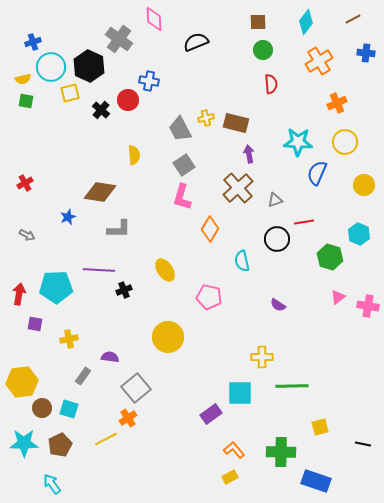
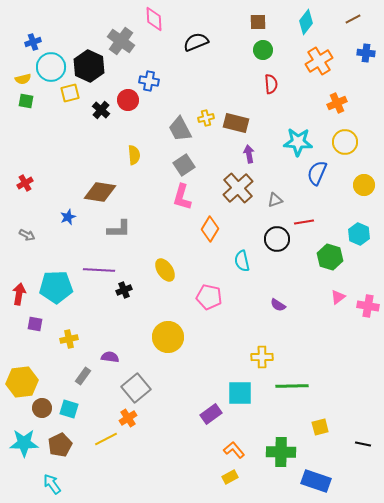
gray cross at (119, 39): moved 2 px right, 2 px down
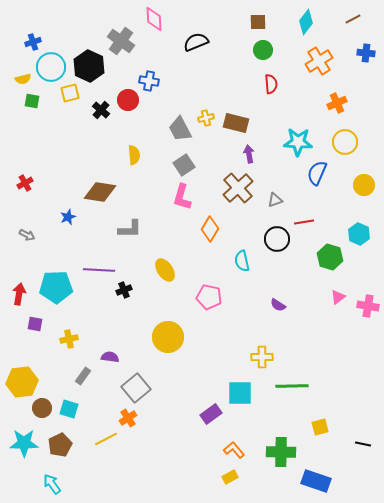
green square at (26, 101): moved 6 px right
gray L-shape at (119, 229): moved 11 px right
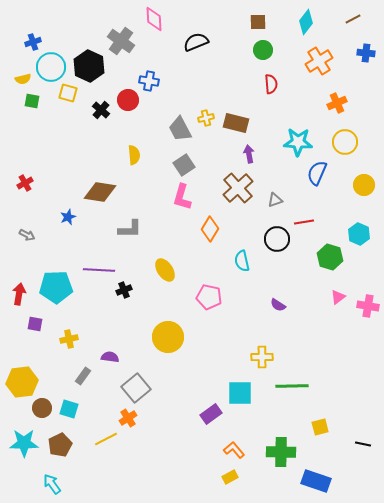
yellow square at (70, 93): moved 2 px left; rotated 30 degrees clockwise
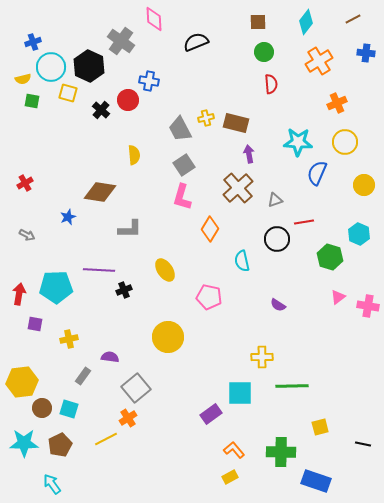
green circle at (263, 50): moved 1 px right, 2 px down
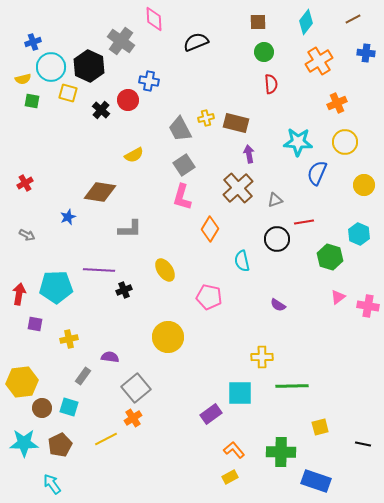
yellow semicircle at (134, 155): rotated 66 degrees clockwise
cyan square at (69, 409): moved 2 px up
orange cross at (128, 418): moved 5 px right
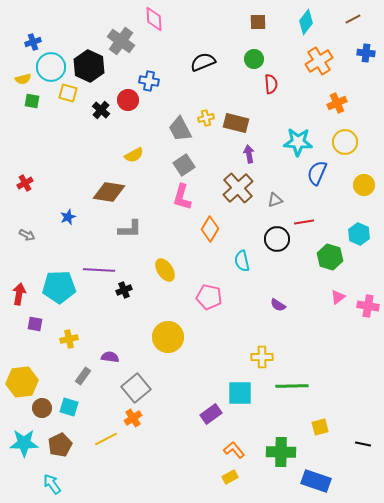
black semicircle at (196, 42): moved 7 px right, 20 px down
green circle at (264, 52): moved 10 px left, 7 px down
brown diamond at (100, 192): moved 9 px right
cyan pentagon at (56, 287): moved 3 px right
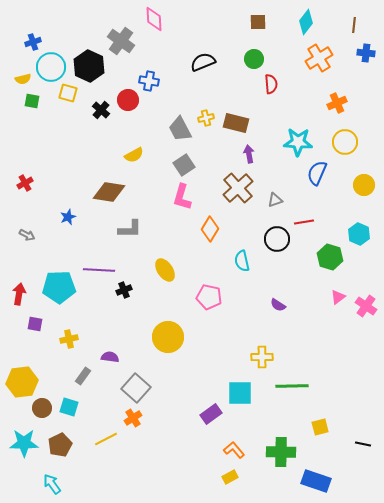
brown line at (353, 19): moved 1 px right, 6 px down; rotated 56 degrees counterclockwise
orange cross at (319, 61): moved 3 px up
pink cross at (368, 306): moved 2 px left; rotated 25 degrees clockwise
gray square at (136, 388): rotated 8 degrees counterclockwise
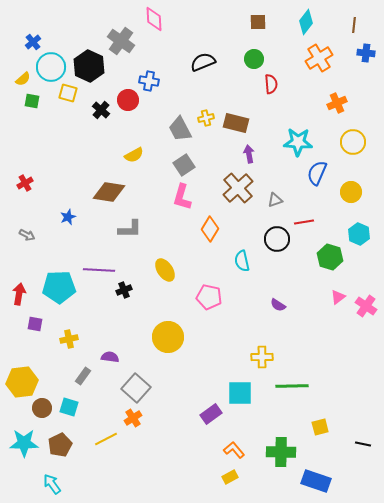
blue cross at (33, 42): rotated 21 degrees counterclockwise
yellow semicircle at (23, 79): rotated 28 degrees counterclockwise
yellow circle at (345, 142): moved 8 px right
yellow circle at (364, 185): moved 13 px left, 7 px down
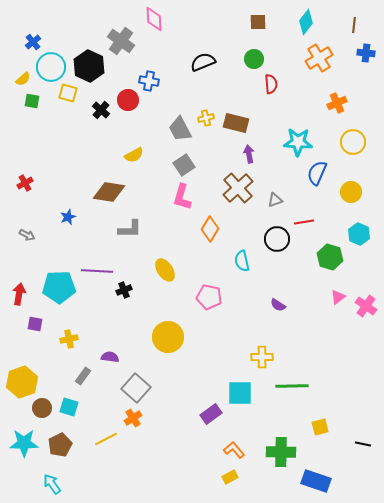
purple line at (99, 270): moved 2 px left, 1 px down
yellow hexagon at (22, 382): rotated 12 degrees counterclockwise
